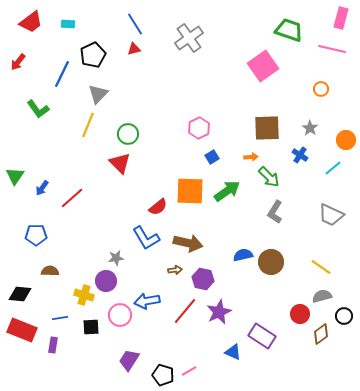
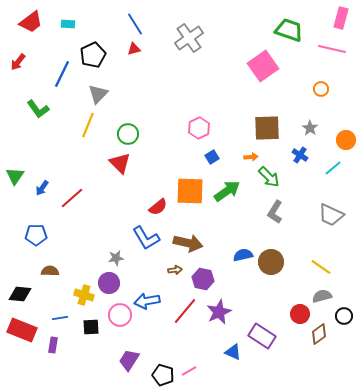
purple circle at (106, 281): moved 3 px right, 2 px down
brown diamond at (321, 334): moved 2 px left
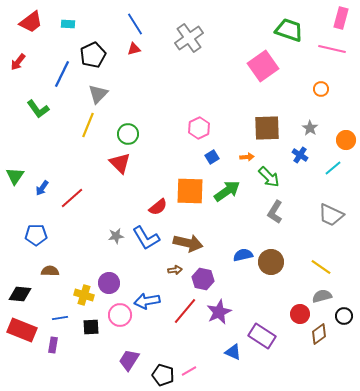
orange arrow at (251, 157): moved 4 px left
gray star at (116, 258): moved 22 px up
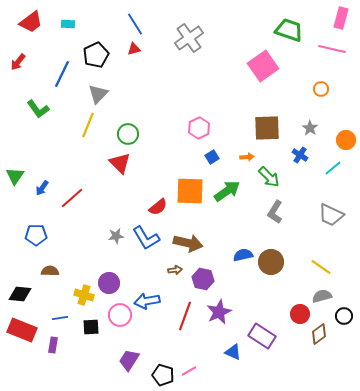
black pentagon at (93, 55): moved 3 px right
red line at (185, 311): moved 5 px down; rotated 20 degrees counterclockwise
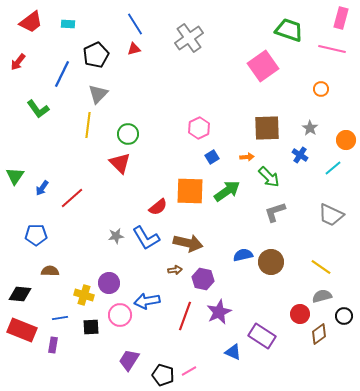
yellow line at (88, 125): rotated 15 degrees counterclockwise
gray L-shape at (275, 212): rotated 40 degrees clockwise
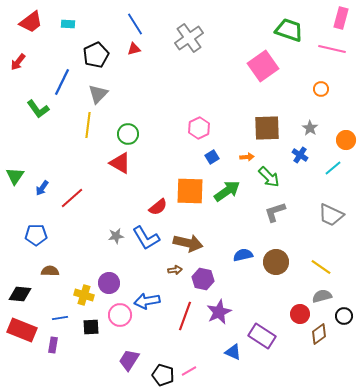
blue line at (62, 74): moved 8 px down
red triangle at (120, 163): rotated 15 degrees counterclockwise
brown circle at (271, 262): moved 5 px right
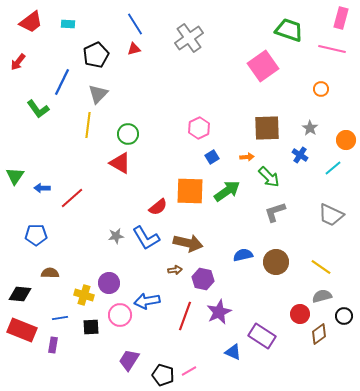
blue arrow at (42, 188): rotated 56 degrees clockwise
brown semicircle at (50, 271): moved 2 px down
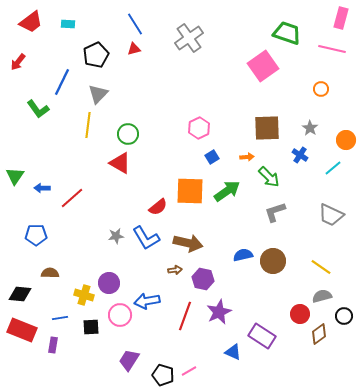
green trapezoid at (289, 30): moved 2 px left, 3 px down
brown circle at (276, 262): moved 3 px left, 1 px up
